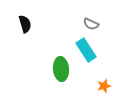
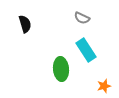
gray semicircle: moved 9 px left, 6 px up
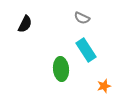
black semicircle: rotated 42 degrees clockwise
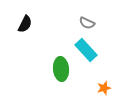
gray semicircle: moved 5 px right, 5 px down
cyan rectangle: rotated 10 degrees counterclockwise
orange star: moved 2 px down
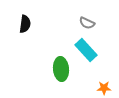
black semicircle: rotated 18 degrees counterclockwise
orange star: rotated 16 degrees clockwise
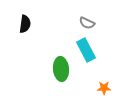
cyan rectangle: rotated 15 degrees clockwise
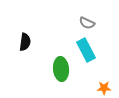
black semicircle: moved 18 px down
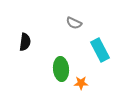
gray semicircle: moved 13 px left
cyan rectangle: moved 14 px right
orange star: moved 23 px left, 5 px up
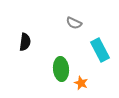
orange star: rotated 24 degrees clockwise
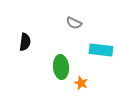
cyan rectangle: moved 1 px right; rotated 55 degrees counterclockwise
green ellipse: moved 2 px up
